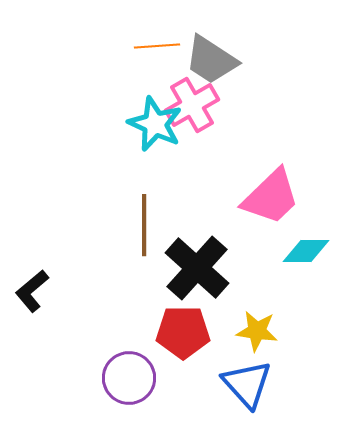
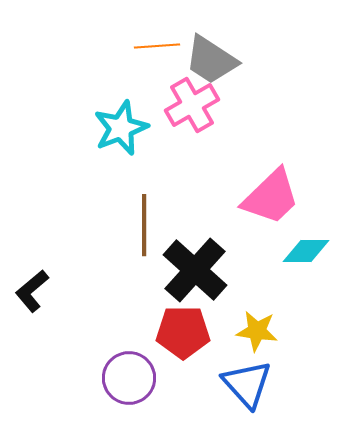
cyan star: moved 34 px left, 4 px down; rotated 26 degrees clockwise
black cross: moved 2 px left, 2 px down
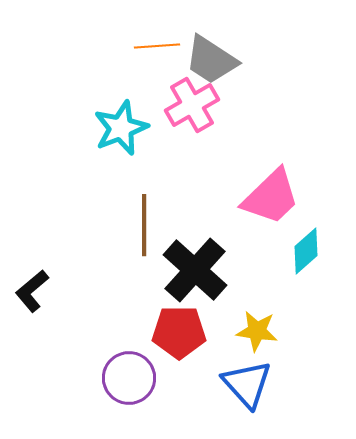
cyan diamond: rotated 42 degrees counterclockwise
red pentagon: moved 4 px left
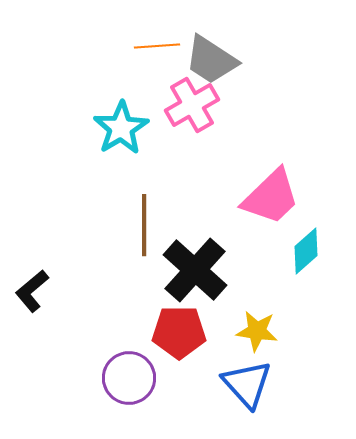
cyan star: rotated 10 degrees counterclockwise
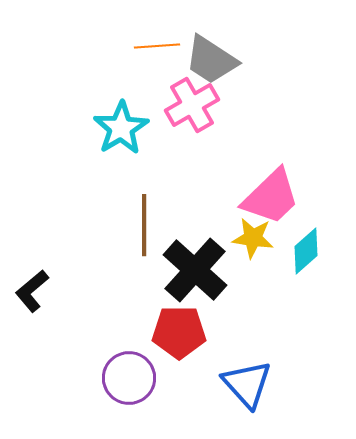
yellow star: moved 4 px left, 93 px up
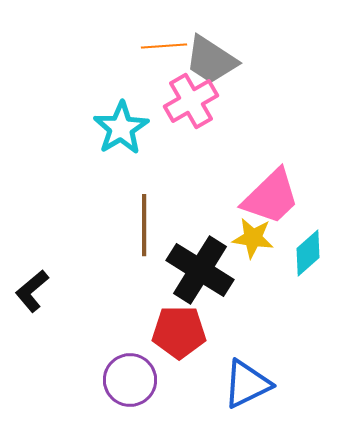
orange line: moved 7 px right
pink cross: moved 1 px left, 4 px up
cyan diamond: moved 2 px right, 2 px down
black cross: moved 5 px right; rotated 10 degrees counterclockwise
purple circle: moved 1 px right, 2 px down
blue triangle: rotated 46 degrees clockwise
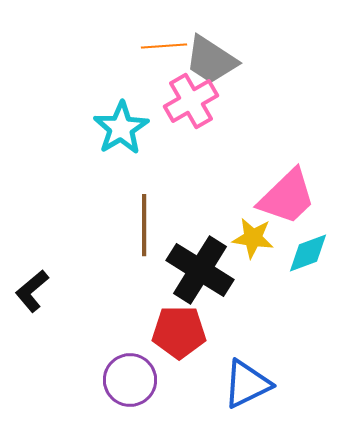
pink trapezoid: moved 16 px right
cyan diamond: rotated 21 degrees clockwise
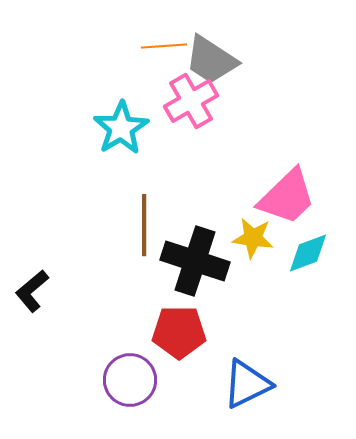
black cross: moved 5 px left, 9 px up; rotated 14 degrees counterclockwise
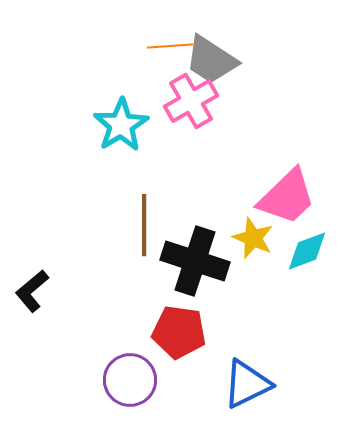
orange line: moved 6 px right
cyan star: moved 3 px up
yellow star: rotated 15 degrees clockwise
cyan diamond: moved 1 px left, 2 px up
red pentagon: rotated 8 degrees clockwise
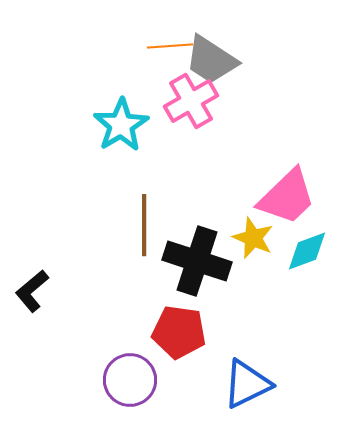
black cross: moved 2 px right
